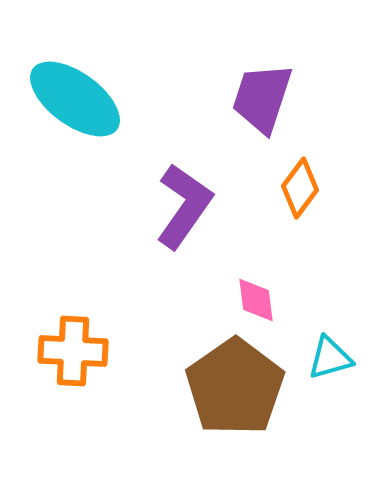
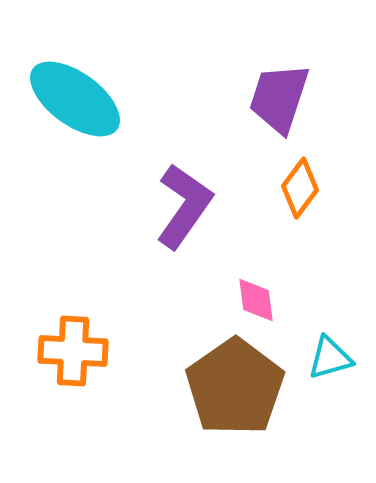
purple trapezoid: moved 17 px right
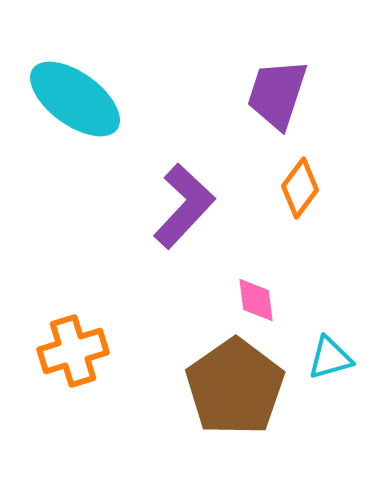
purple trapezoid: moved 2 px left, 4 px up
purple L-shape: rotated 8 degrees clockwise
orange cross: rotated 20 degrees counterclockwise
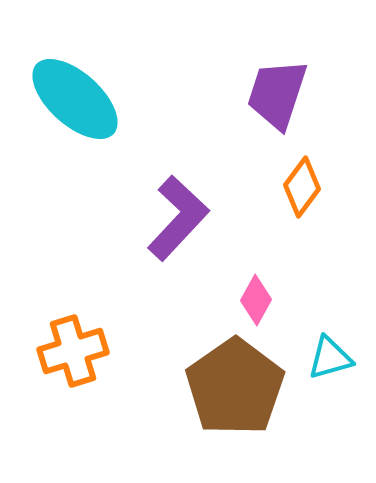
cyan ellipse: rotated 6 degrees clockwise
orange diamond: moved 2 px right, 1 px up
purple L-shape: moved 6 px left, 12 px down
pink diamond: rotated 36 degrees clockwise
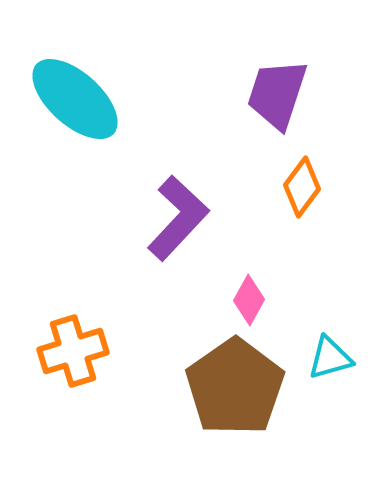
pink diamond: moved 7 px left
